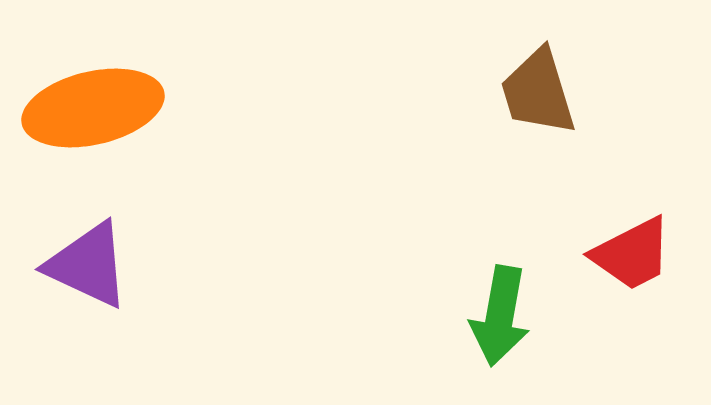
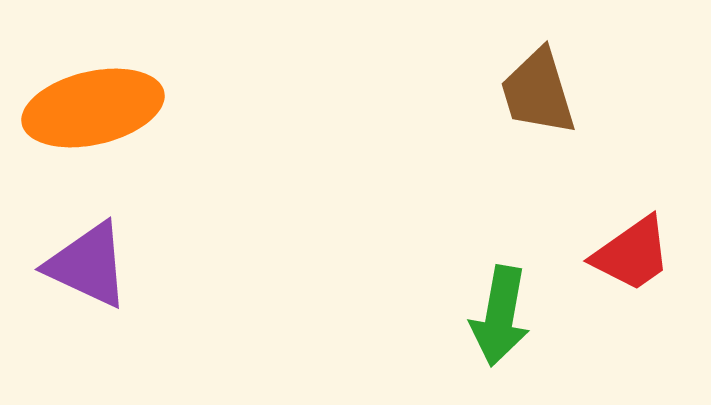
red trapezoid: rotated 8 degrees counterclockwise
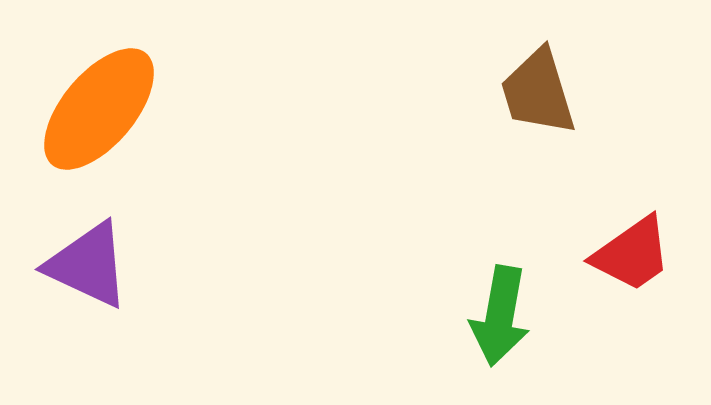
orange ellipse: moved 6 px right, 1 px down; rotated 37 degrees counterclockwise
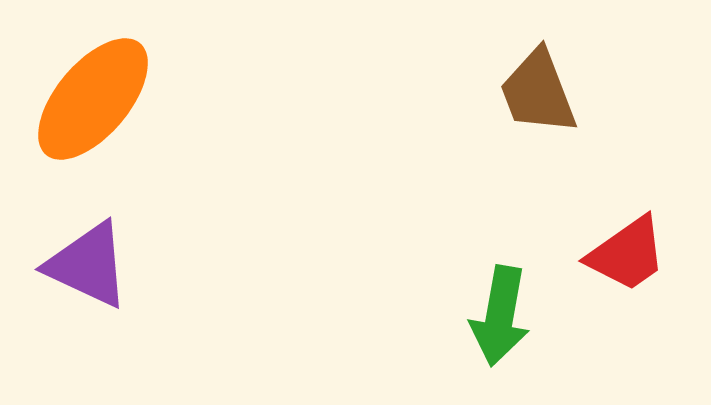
brown trapezoid: rotated 4 degrees counterclockwise
orange ellipse: moved 6 px left, 10 px up
red trapezoid: moved 5 px left
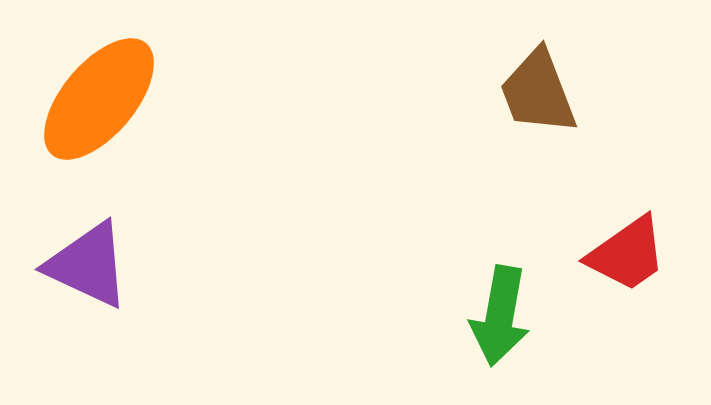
orange ellipse: moved 6 px right
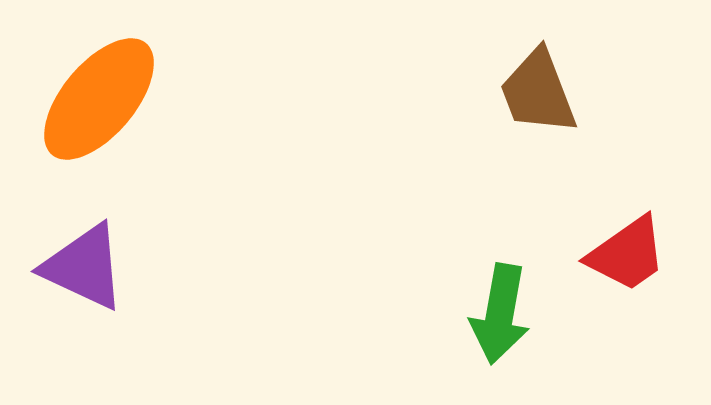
purple triangle: moved 4 px left, 2 px down
green arrow: moved 2 px up
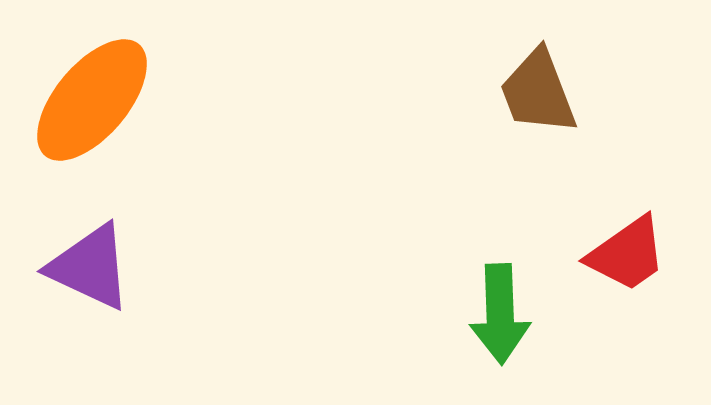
orange ellipse: moved 7 px left, 1 px down
purple triangle: moved 6 px right
green arrow: rotated 12 degrees counterclockwise
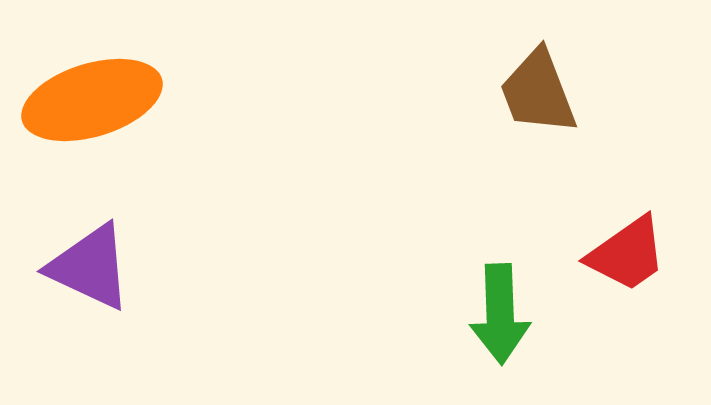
orange ellipse: rotated 33 degrees clockwise
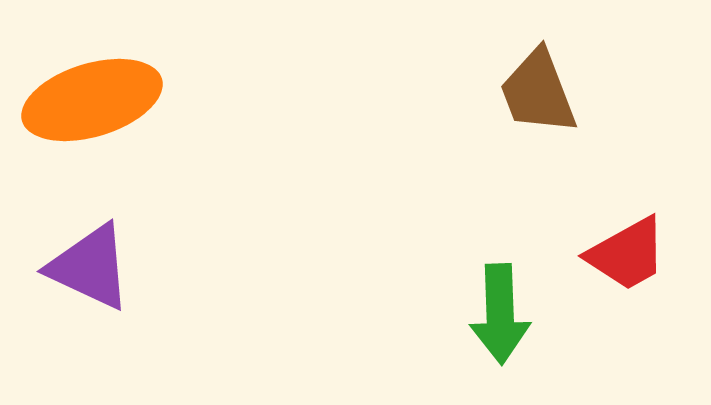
red trapezoid: rotated 6 degrees clockwise
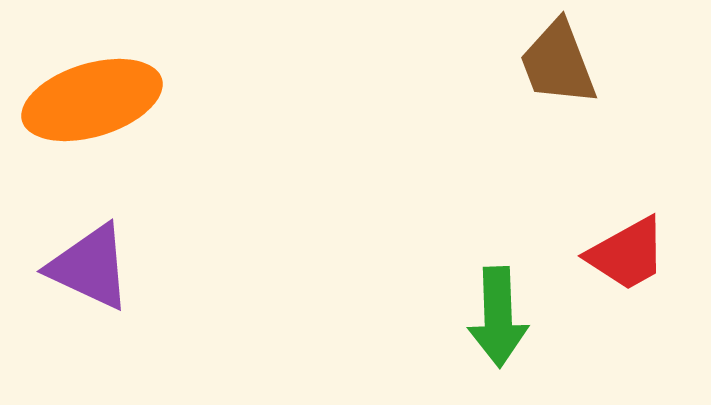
brown trapezoid: moved 20 px right, 29 px up
green arrow: moved 2 px left, 3 px down
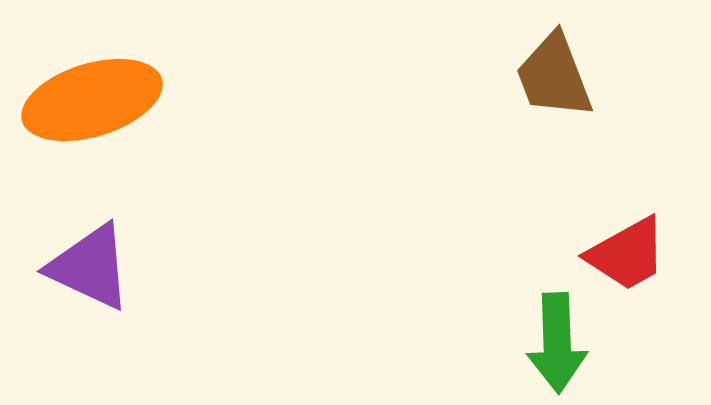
brown trapezoid: moved 4 px left, 13 px down
green arrow: moved 59 px right, 26 px down
